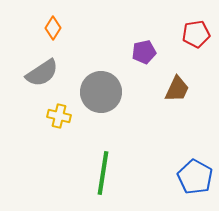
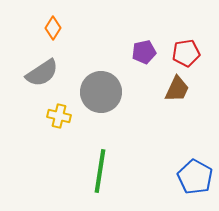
red pentagon: moved 10 px left, 19 px down
green line: moved 3 px left, 2 px up
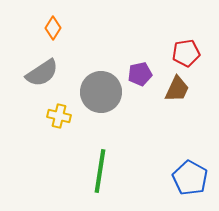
purple pentagon: moved 4 px left, 22 px down
blue pentagon: moved 5 px left, 1 px down
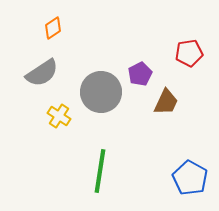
orange diamond: rotated 25 degrees clockwise
red pentagon: moved 3 px right
purple pentagon: rotated 15 degrees counterclockwise
brown trapezoid: moved 11 px left, 13 px down
yellow cross: rotated 20 degrees clockwise
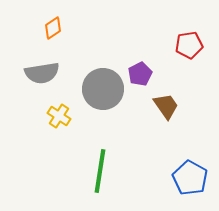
red pentagon: moved 8 px up
gray semicircle: rotated 24 degrees clockwise
gray circle: moved 2 px right, 3 px up
brown trapezoid: moved 4 px down; rotated 60 degrees counterclockwise
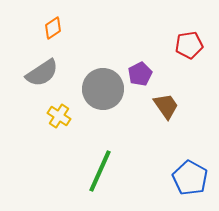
gray semicircle: rotated 24 degrees counterclockwise
green line: rotated 15 degrees clockwise
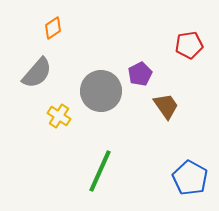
gray semicircle: moved 5 px left; rotated 16 degrees counterclockwise
gray circle: moved 2 px left, 2 px down
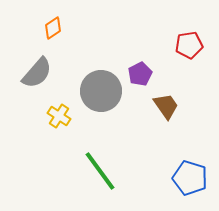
green line: rotated 60 degrees counterclockwise
blue pentagon: rotated 12 degrees counterclockwise
